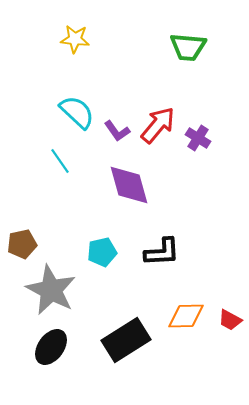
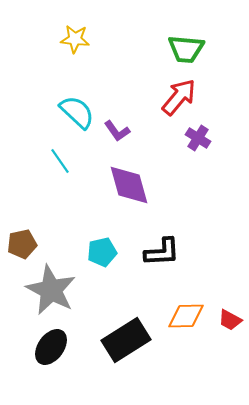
green trapezoid: moved 2 px left, 2 px down
red arrow: moved 21 px right, 28 px up
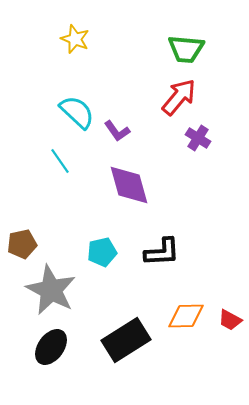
yellow star: rotated 16 degrees clockwise
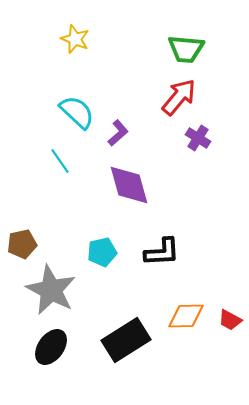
purple L-shape: moved 1 px right, 2 px down; rotated 96 degrees counterclockwise
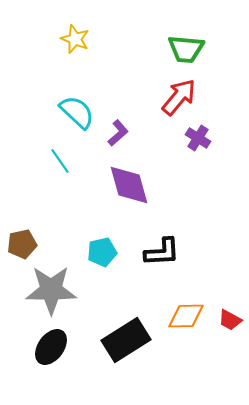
gray star: rotated 27 degrees counterclockwise
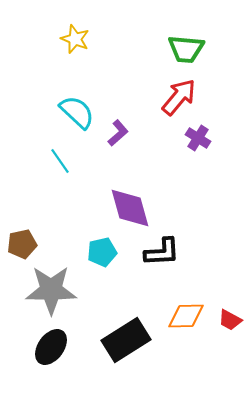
purple diamond: moved 1 px right, 23 px down
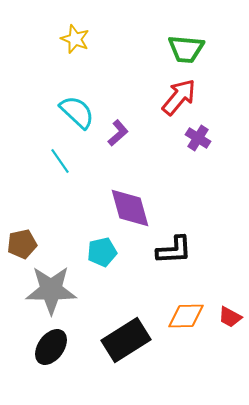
black L-shape: moved 12 px right, 2 px up
red trapezoid: moved 3 px up
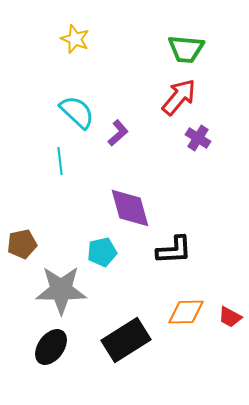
cyan line: rotated 28 degrees clockwise
gray star: moved 10 px right
orange diamond: moved 4 px up
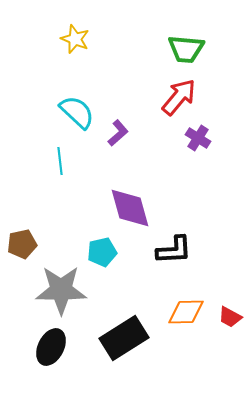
black rectangle: moved 2 px left, 2 px up
black ellipse: rotated 9 degrees counterclockwise
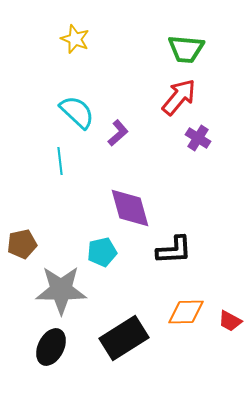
red trapezoid: moved 4 px down
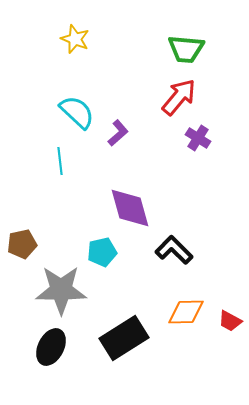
black L-shape: rotated 132 degrees counterclockwise
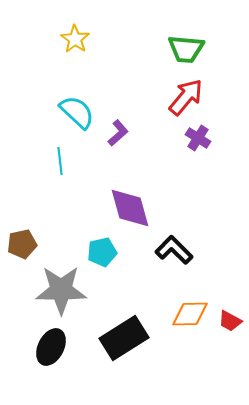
yellow star: rotated 12 degrees clockwise
red arrow: moved 7 px right
orange diamond: moved 4 px right, 2 px down
